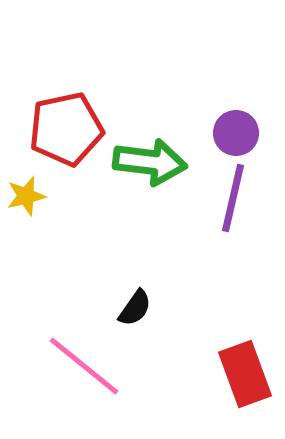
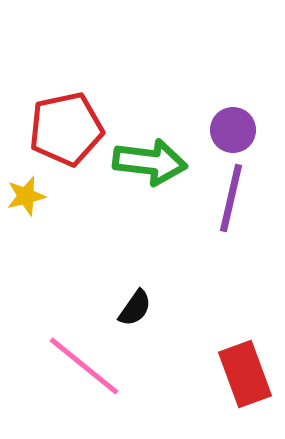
purple circle: moved 3 px left, 3 px up
purple line: moved 2 px left
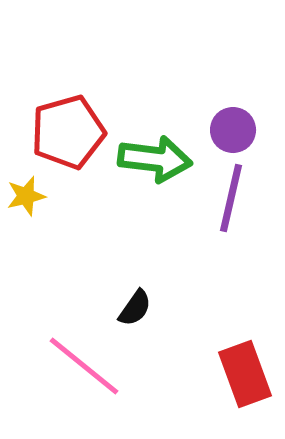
red pentagon: moved 2 px right, 3 px down; rotated 4 degrees counterclockwise
green arrow: moved 5 px right, 3 px up
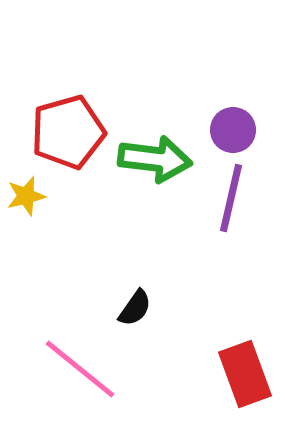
pink line: moved 4 px left, 3 px down
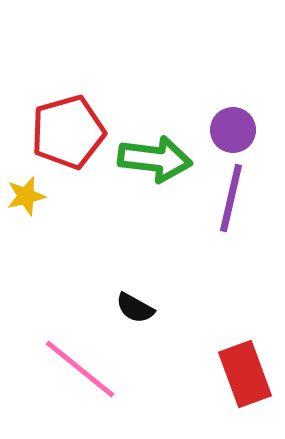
black semicircle: rotated 84 degrees clockwise
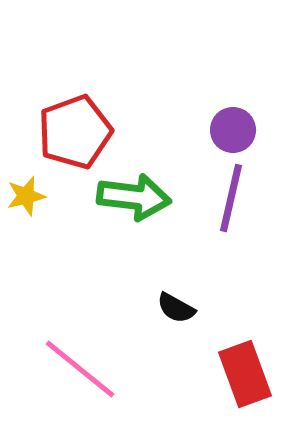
red pentagon: moved 7 px right; rotated 4 degrees counterclockwise
green arrow: moved 21 px left, 38 px down
black semicircle: moved 41 px right
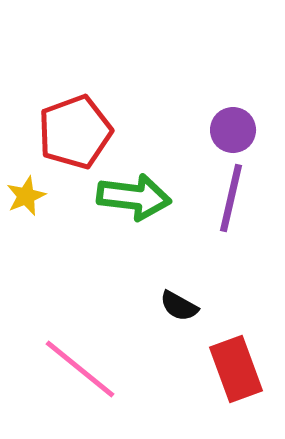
yellow star: rotated 9 degrees counterclockwise
black semicircle: moved 3 px right, 2 px up
red rectangle: moved 9 px left, 5 px up
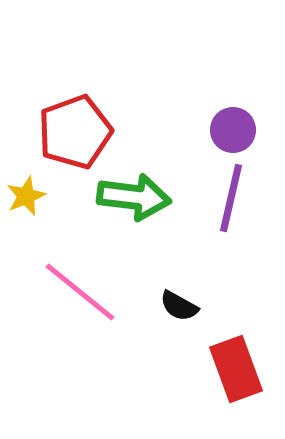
pink line: moved 77 px up
